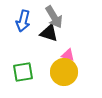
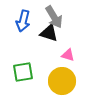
yellow circle: moved 2 px left, 9 px down
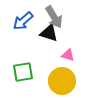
blue arrow: rotated 35 degrees clockwise
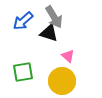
pink triangle: moved 1 px down; rotated 24 degrees clockwise
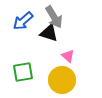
yellow circle: moved 1 px up
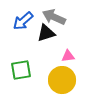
gray arrow: rotated 145 degrees clockwise
black triangle: moved 3 px left; rotated 36 degrees counterclockwise
pink triangle: rotated 48 degrees counterclockwise
green square: moved 2 px left, 2 px up
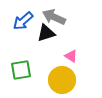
pink triangle: moved 3 px right; rotated 40 degrees clockwise
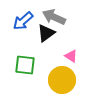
black triangle: rotated 18 degrees counterclockwise
green square: moved 4 px right, 5 px up; rotated 15 degrees clockwise
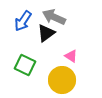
blue arrow: rotated 15 degrees counterclockwise
green square: rotated 20 degrees clockwise
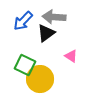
gray arrow: rotated 20 degrees counterclockwise
blue arrow: rotated 10 degrees clockwise
yellow circle: moved 22 px left, 1 px up
